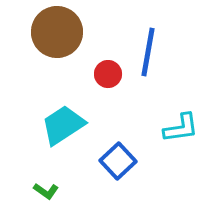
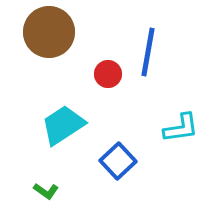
brown circle: moved 8 px left
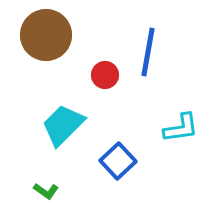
brown circle: moved 3 px left, 3 px down
red circle: moved 3 px left, 1 px down
cyan trapezoid: rotated 12 degrees counterclockwise
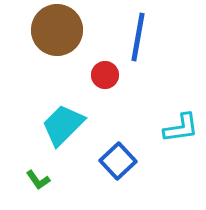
brown circle: moved 11 px right, 5 px up
blue line: moved 10 px left, 15 px up
green L-shape: moved 8 px left, 11 px up; rotated 20 degrees clockwise
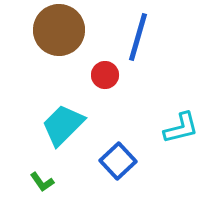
brown circle: moved 2 px right
blue line: rotated 6 degrees clockwise
cyan L-shape: rotated 6 degrees counterclockwise
green L-shape: moved 4 px right, 2 px down
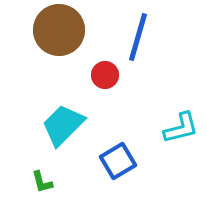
blue square: rotated 12 degrees clockwise
green L-shape: rotated 20 degrees clockwise
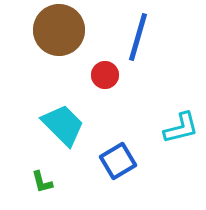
cyan trapezoid: rotated 90 degrees clockwise
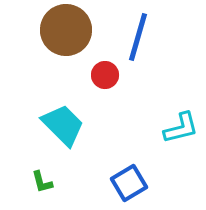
brown circle: moved 7 px right
blue square: moved 11 px right, 22 px down
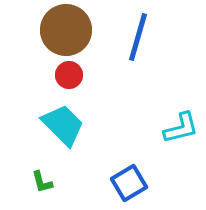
red circle: moved 36 px left
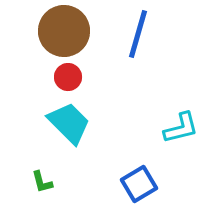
brown circle: moved 2 px left, 1 px down
blue line: moved 3 px up
red circle: moved 1 px left, 2 px down
cyan trapezoid: moved 6 px right, 2 px up
blue square: moved 10 px right, 1 px down
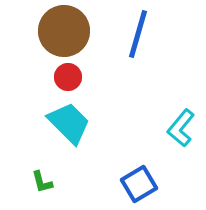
cyan L-shape: rotated 144 degrees clockwise
